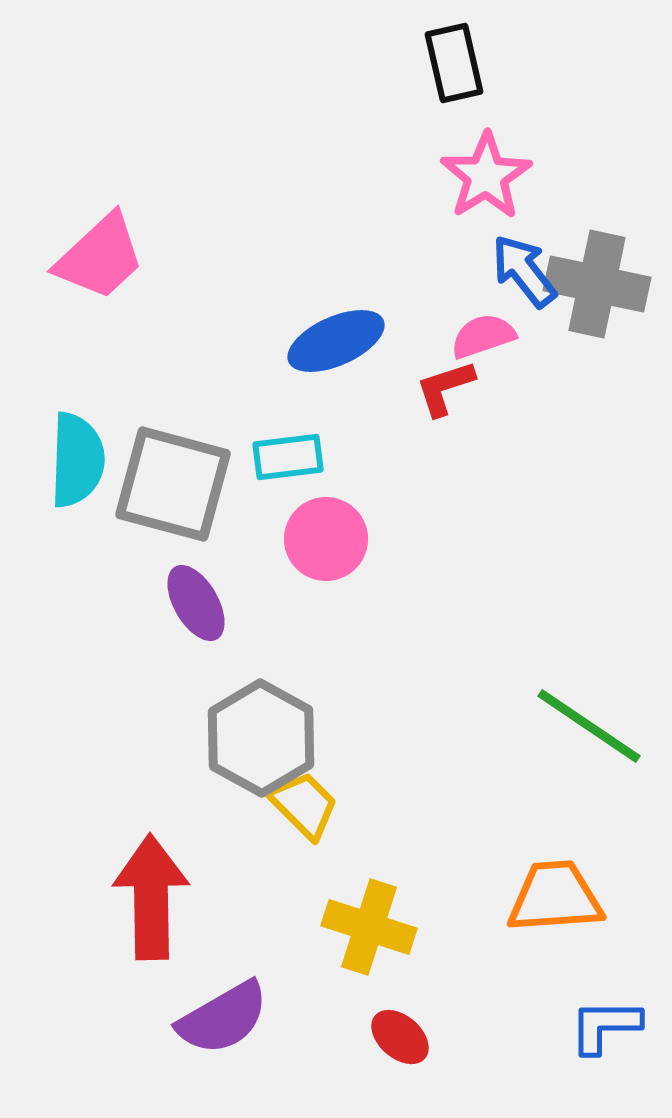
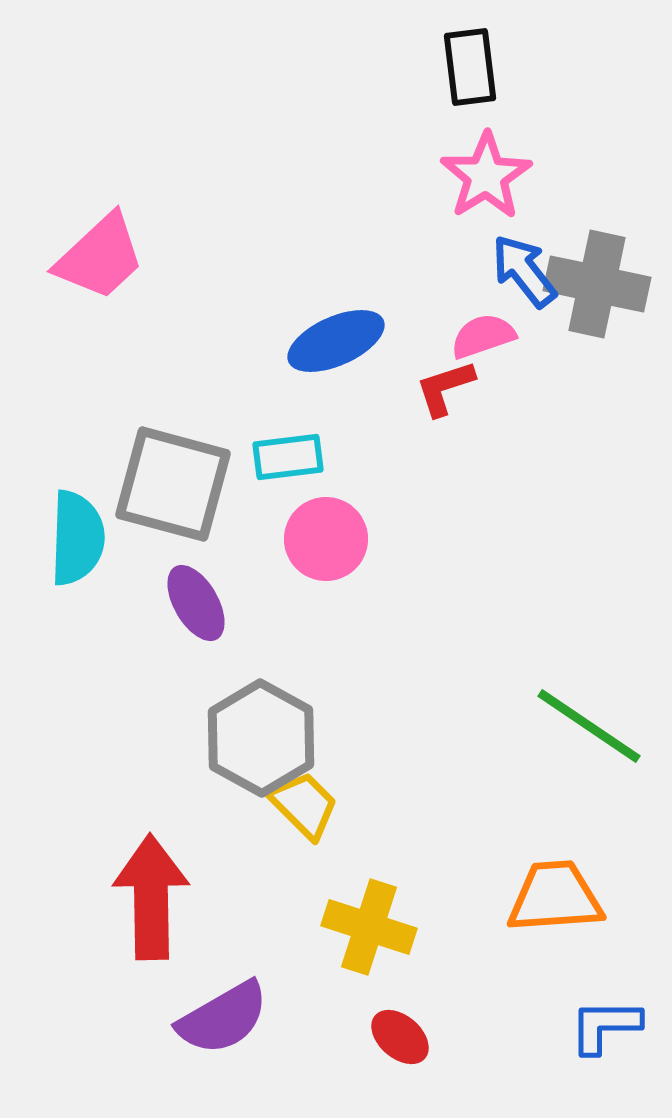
black rectangle: moved 16 px right, 4 px down; rotated 6 degrees clockwise
cyan semicircle: moved 78 px down
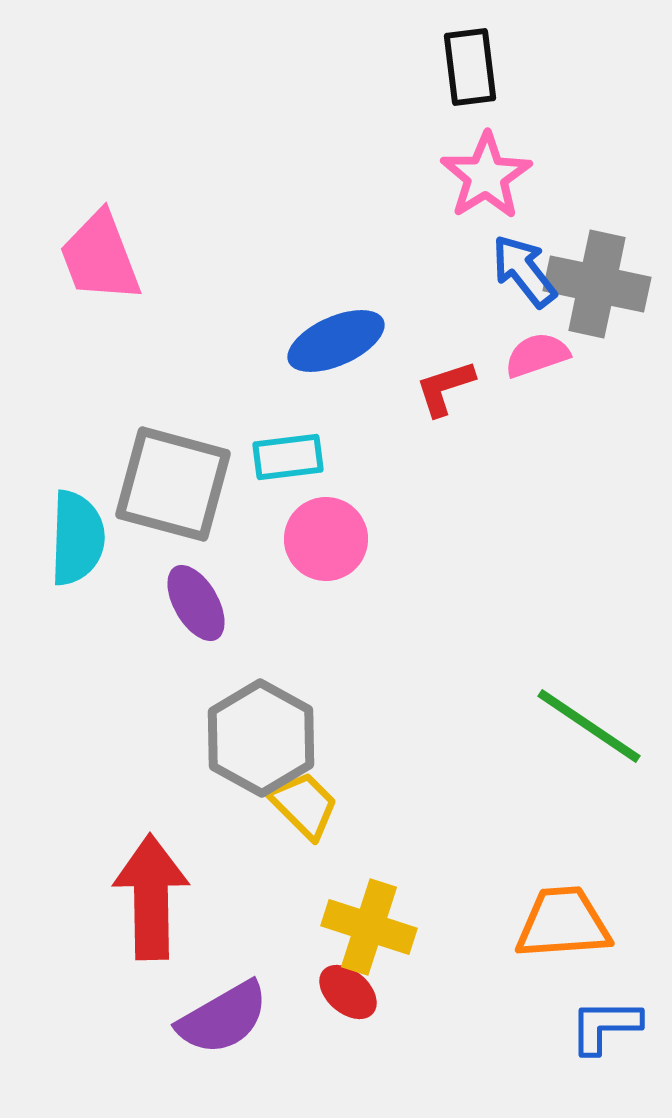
pink trapezoid: rotated 112 degrees clockwise
pink semicircle: moved 54 px right, 19 px down
orange trapezoid: moved 8 px right, 26 px down
red ellipse: moved 52 px left, 45 px up
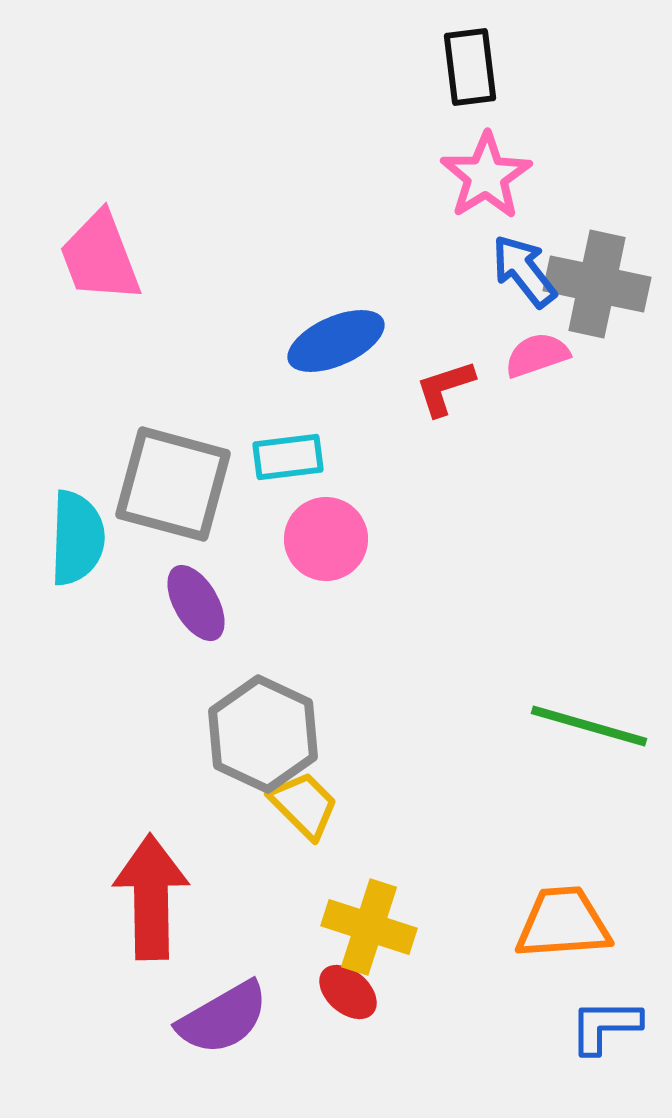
green line: rotated 18 degrees counterclockwise
gray hexagon: moved 2 px right, 4 px up; rotated 4 degrees counterclockwise
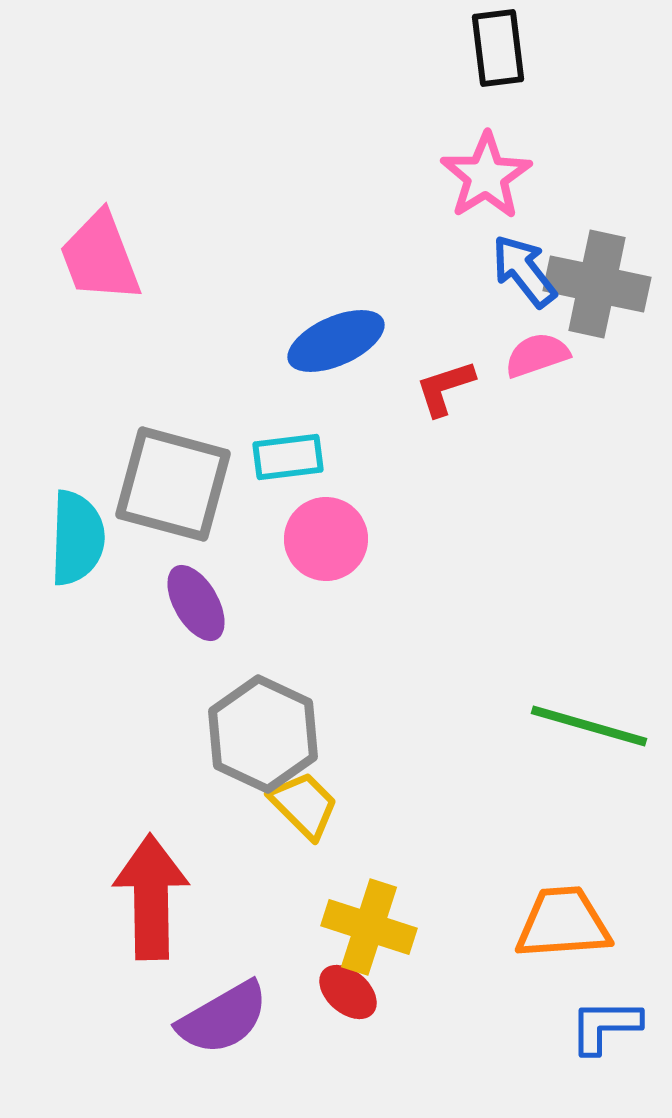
black rectangle: moved 28 px right, 19 px up
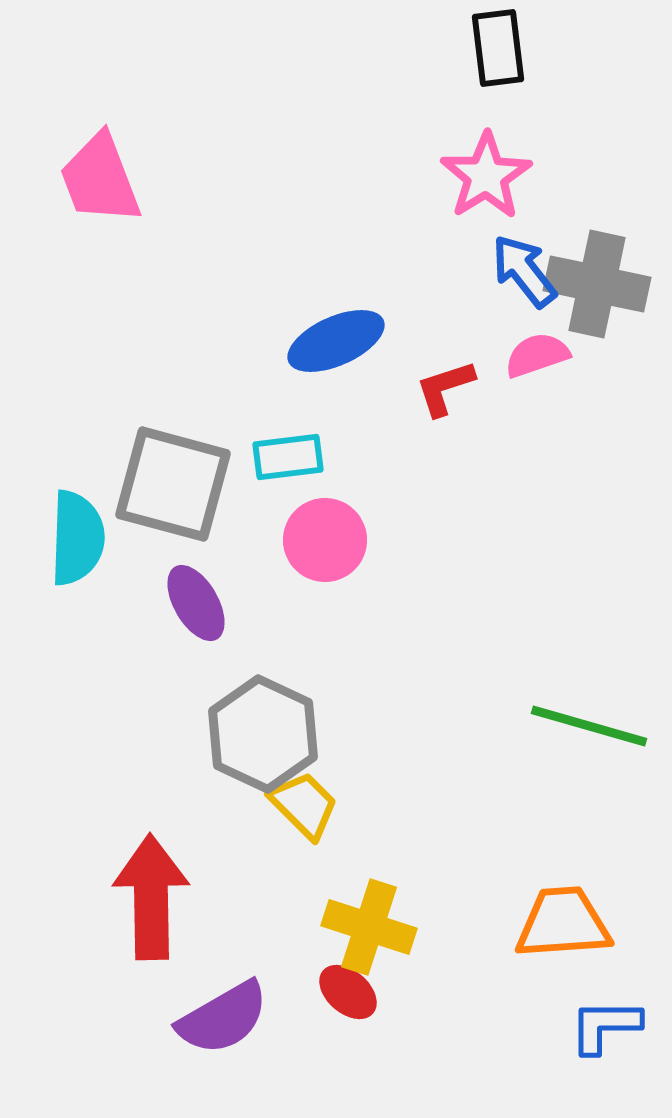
pink trapezoid: moved 78 px up
pink circle: moved 1 px left, 1 px down
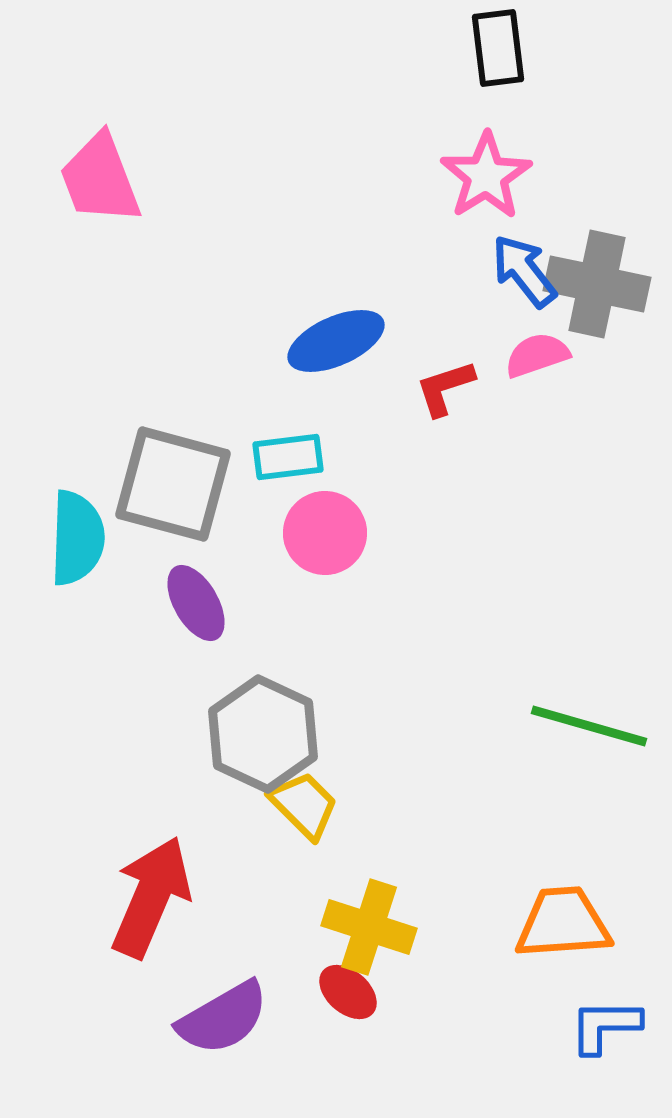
pink circle: moved 7 px up
red arrow: rotated 24 degrees clockwise
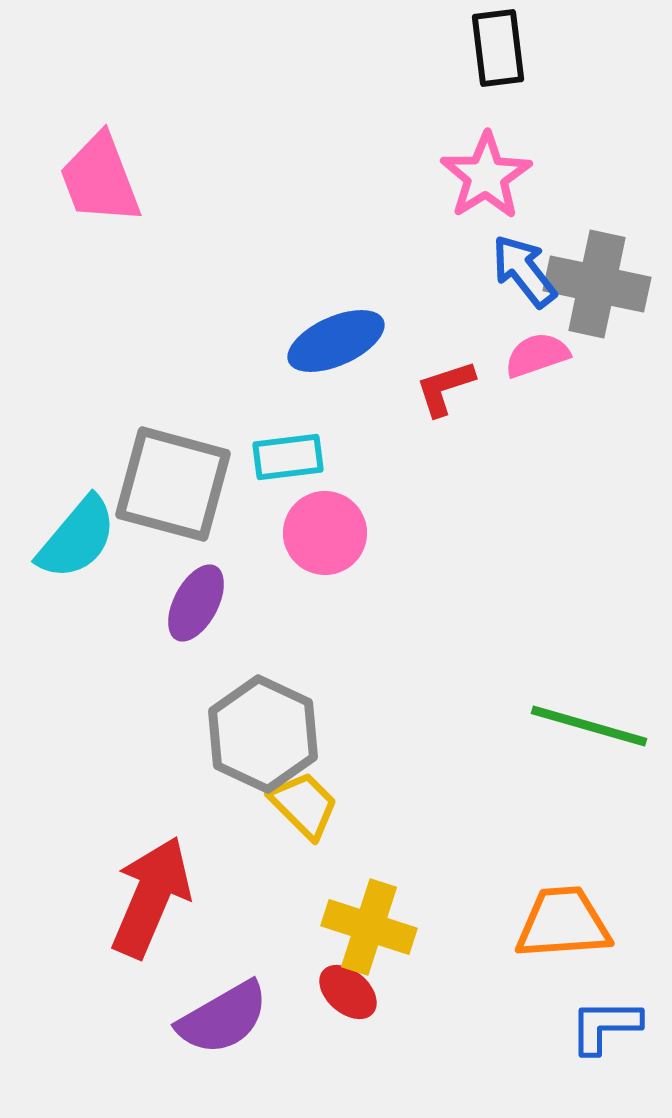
cyan semicircle: rotated 38 degrees clockwise
purple ellipse: rotated 58 degrees clockwise
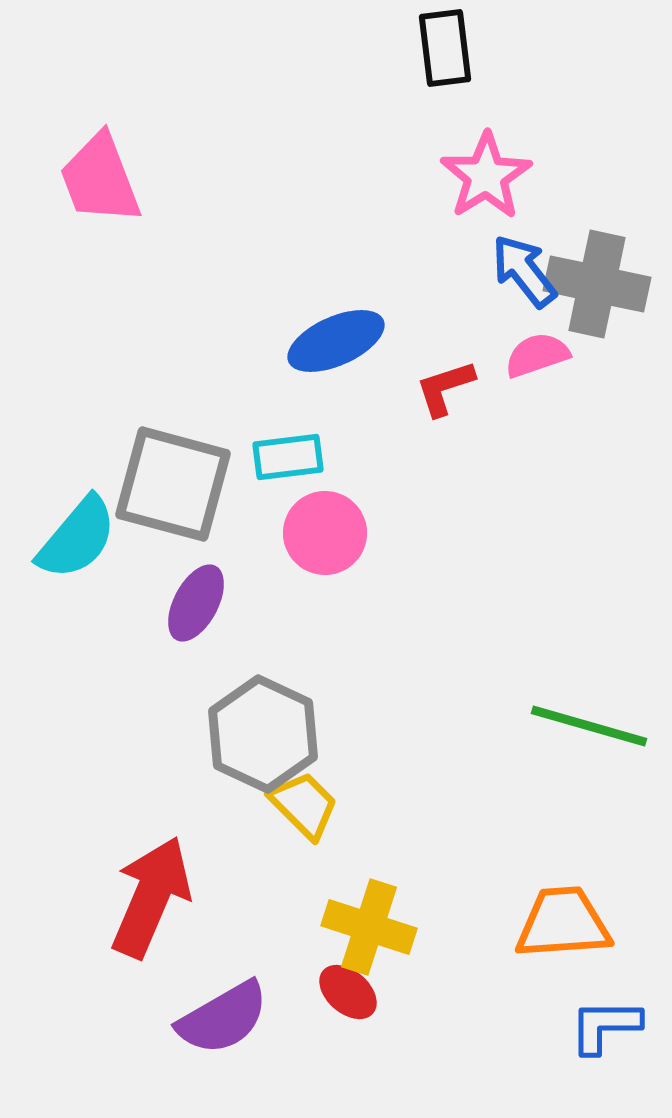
black rectangle: moved 53 px left
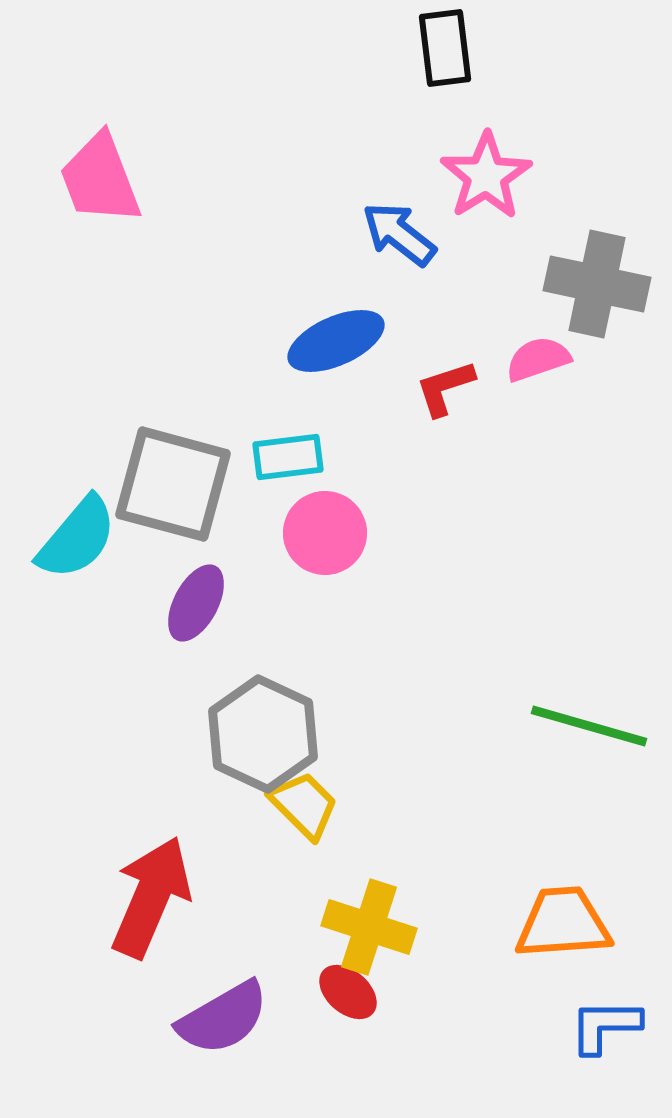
blue arrow: moved 125 px left, 37 px up; rotated 14 degrees counterclockwise
pink semicircle: moved 1 px right, 4 px down
